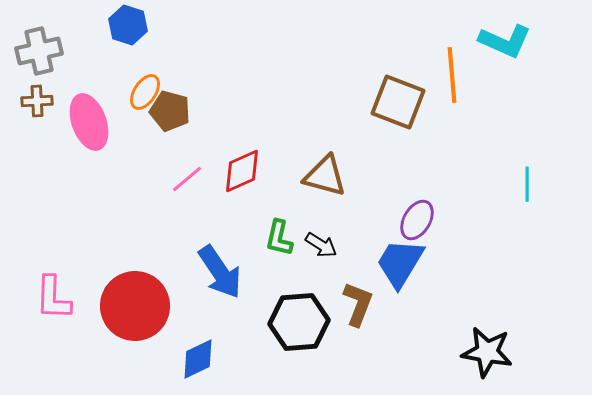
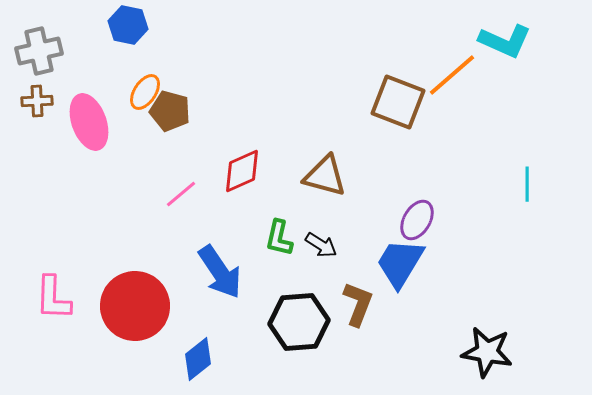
blue hexagon: rotated 6 degrees counterclockwise
orange line: rotated 54 degrees clockwise
pink line: moved 6 px left, 15 px down
blue diamond: rotated 12 degrees counterclockwise
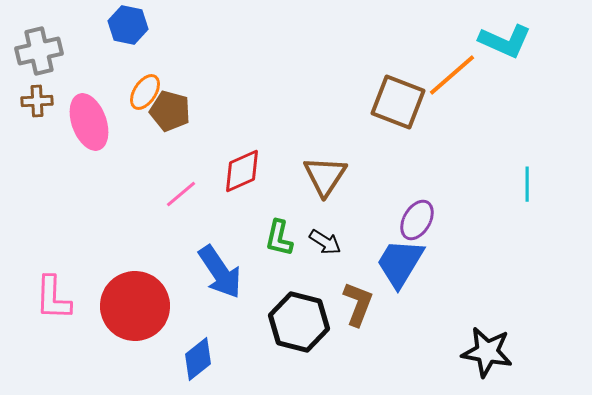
brown triangle: rotated 48 degrees clockwise
black arrow: moved 4 px right, 3 px up
black hexagon: rotated 18 degrees clockwise
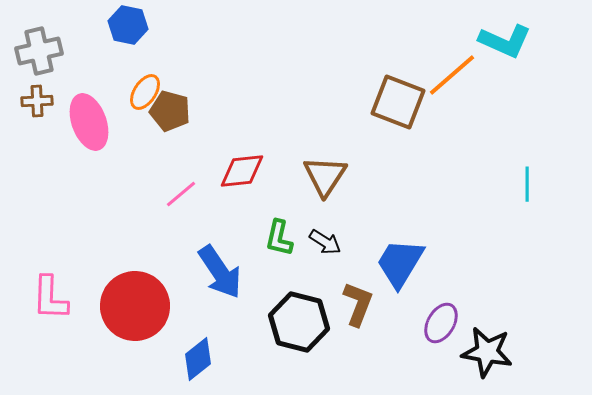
red diamond: rotated 18 degrees clockwise
purple ellipse: moved 24 px right, 103 px down
pink L-shape: moved 3 px left
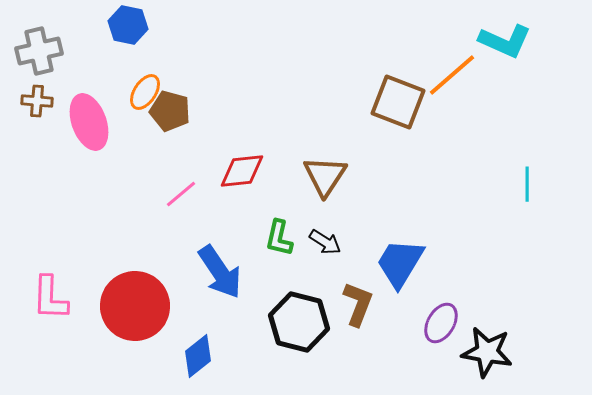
brown cross: rotated 8 degrees clockwise
blue diamond: moved 3 px up
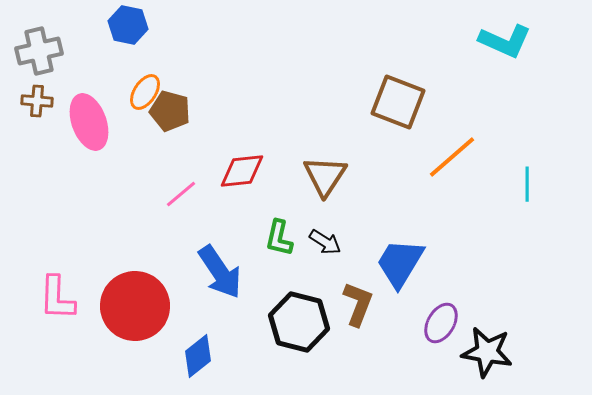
orange line: moved 82 px down
pink L-shape: moved 7 px right
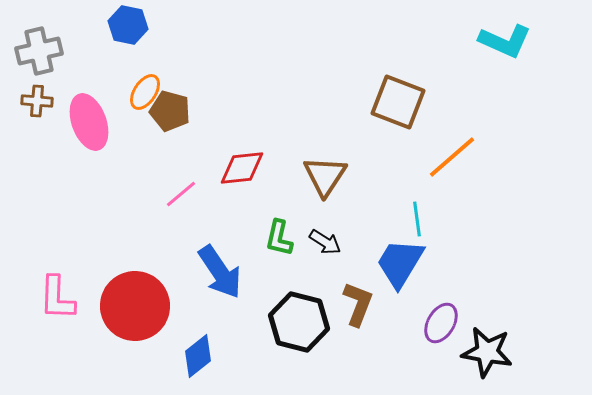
red diamond: moved 3 px up
cyan line: moved 110 px left, 35 px down; rotated 8 degrees counterclockwise
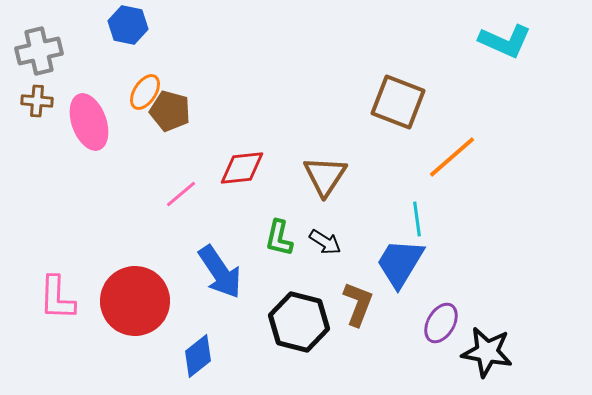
red circle: moved 5 px up
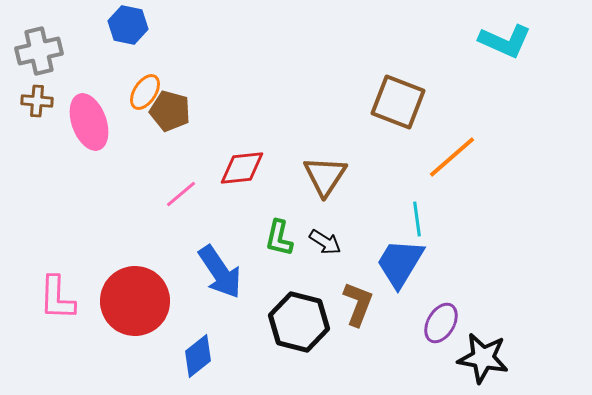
black star: moved 4 px left, 6 px down
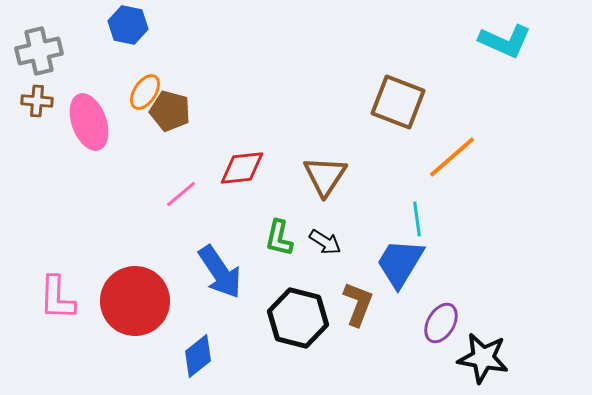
black hexagon: moved 1 px left, 4 px up
